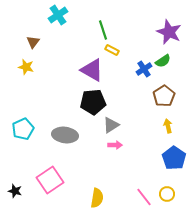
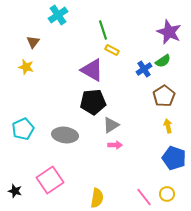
blue pentagon: rotated 15 degrees counterclockwise
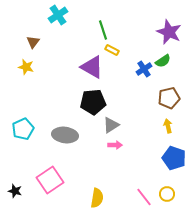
purple triangle: moved 3 px up
brown pentagon: moved 5 px right, 2 px down; rotated 20 degrees clockwise
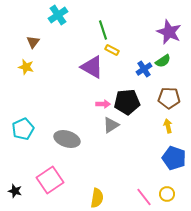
brown pentagon: rotated 15 degrees clockwise
black pentagon: moved 34 px right
gray ellipse: moved 2 px right, 4 px down; rotated 10 degrees clockwise
pink arrow: moved 12 px left, 41 px up
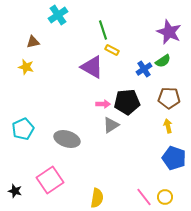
brown triangle: rotated 40 degrees clockwise
yellow circle: moved 2 px left, 3 px down
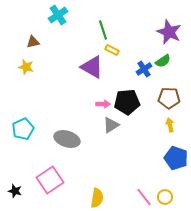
yellow arrow: moved 2 px right, 1 px up
blue pentagon: moved 2 px right
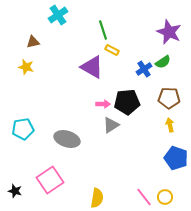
green semicircle: moved 1 px down
cyan pentagon: rotated 15 degrees clockwise
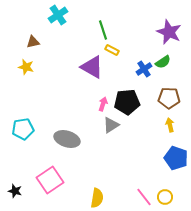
pink arrow: rotated 72 degrees counterclockwise
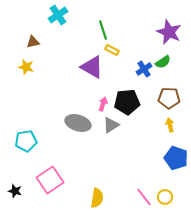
cyan pentagon: moved 3 px right, 12 px down
gray ellipse: moved 11 px right, 16 px up
